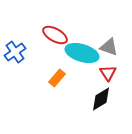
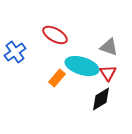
cyan ellipse: moved 13 px down
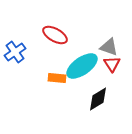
cyan ellipse: rotated 52 degrees counterclockwise
red triangle: moved 4 px right, 9 px up
orange rectangle: rotated 54 degrees clockwise
black diamond: moved 3 px left
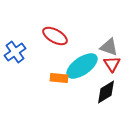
red ellipse: moved 1 px down
orange rectangle: moved 2 px right
black diamond: moved 8 px right, 7 px up
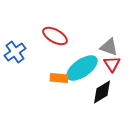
cyan ellipse: moved 2 px down
black diamond: moved 4 px left
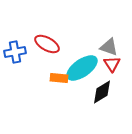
red ellipse: moved 8 px left, 8 px down
blue cross: rotated 25 degrees clockwise
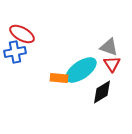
red ellipse: moved 25 px left, 10 px up
cyan ellipse: moved 1 px left, 2 px down
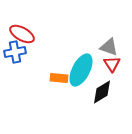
cyan ellipse: rotated 28 degrees counterclockwise
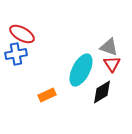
blue cross: moved 1 px right, 2 px down
orange rectangle: moved 12 px left, 17 px down; rotated 30 degrees counterclockwise
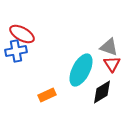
blue cross: moved 3 px up
